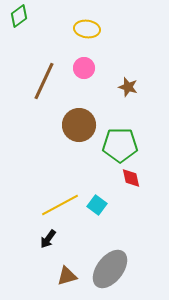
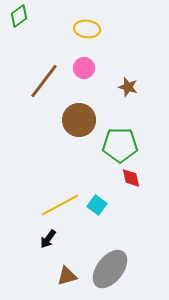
brown line: rotated 12 degrees clockwise
brown circle: moved 5 px up
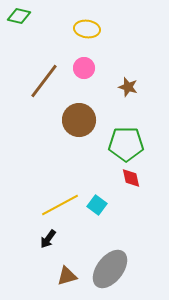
green diamond: rotated 50 degrees clockwise
green pentagon: moved 6 px right, 1 px up
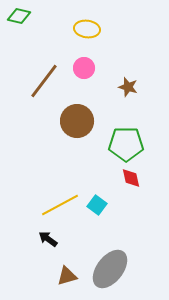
brown circle: moved 2 px left, 1 px down
black arrow: rotated 90 degrees clockwise
